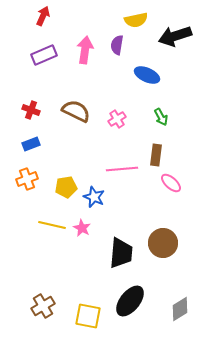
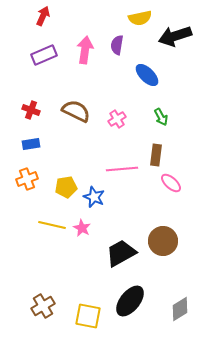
yellow semicircle: moved 4 px right, 2 px up
blue ellipse: rotated 20 degrees clockwise
blue rectangle: rotated 12 degrees clockwise
brown circle: moved 2 px up
black trapezoid: rotated 124 degrees counterclockwise
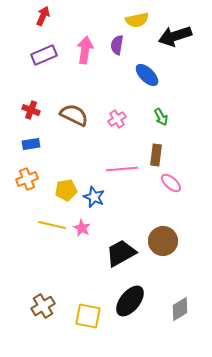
yellow semicircle: moved 3 px left, 2 px down
brown semicircle: moved 2 px left, 4 px down
yellow pentagon: moved 3 px down
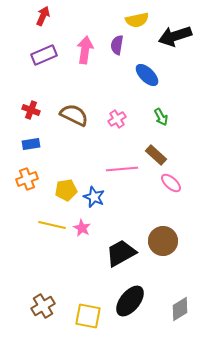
brown rectangle: rotated 55 degrees counterclockwise
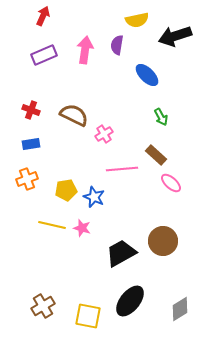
pink cross: moved 13 px left, 15 px down
pink star: rotated 12 degrees counterclockwise
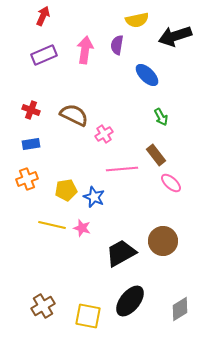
brown rectangle: rotated 10 degrees clockwise
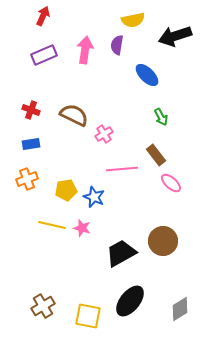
yellow semicircle: moved 4 px left
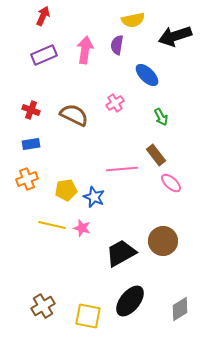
pink cross: moved 11 px right, 31 px up
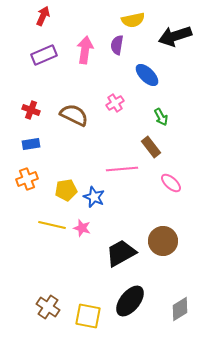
brown rectangle: moved 5 px left, 8 px up
brown cross: moved 5 px right, 1 px down; rotated 25 degrees counterclockwise
